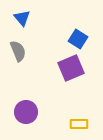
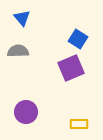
gray semicircle: rotated 70 degrees counterclockwise
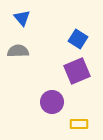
purple square: moved 6 px right, 3 px down
purple circle: moved 26 px right, 10 px up
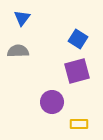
blue triangle: rotated 18 degrees clockwise
purple square: rotated 8 degrees clockwise
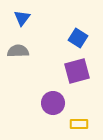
blue square: moved 1 px up
purple circle: moved 1 px right, 1 px down
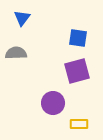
blue square: rotated 24 degrees counterclockwise
gray semicircle: moved 2 px left, 2 px down
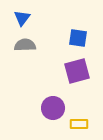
gray semicircle: moved 9 px right, 8 px up
purple circle: moved 5 px down
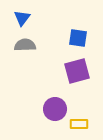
purple circle: moved 2 px right, 1 px down
